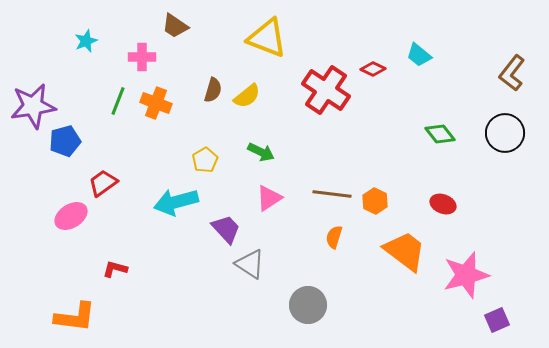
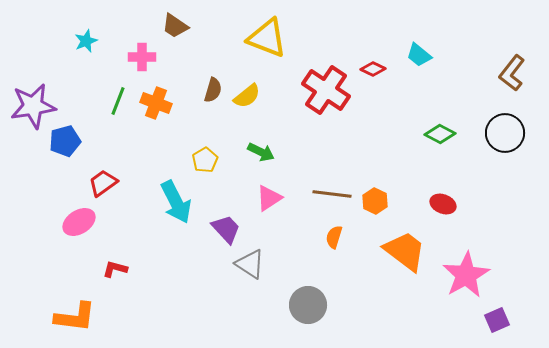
green diamond: rotated 24 degrees counterclockwise
cyan arrow: rotated 102 degrees counterclockwise
pink ellipse: moved 8 px right, 6 px down
pink star: rotated 15 degrees counterclockwise
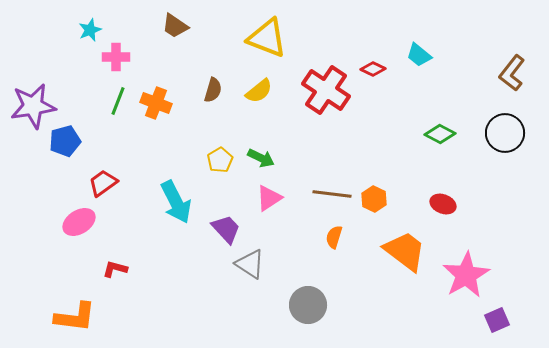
cyan star: moved 4 px right, 11 px up
pink cross: moved 26 px left
yellow semicircle: moved 12 px right, 5 px up
green arrow: moved 6 px down
yellow pentagon: moved 15 px right
orange hexagon: moved 1 px left, 2 px up
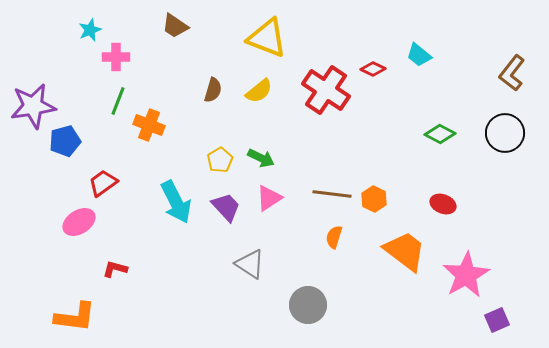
orange cross: moved 7 px left, 22 px down
purple trapezoid: moved 22 px up
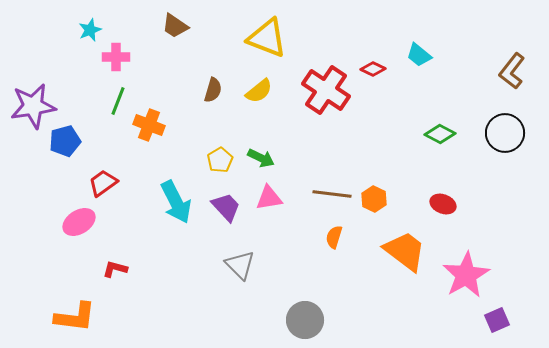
brown L-shape: moved 2 px up
pink triangle: rotated 24 degrees clockwise
gray triangle: moved 10 px left, 1 px down; rotated 12 degrees clockwise
gray circle: moved 3 px left, 15 px down
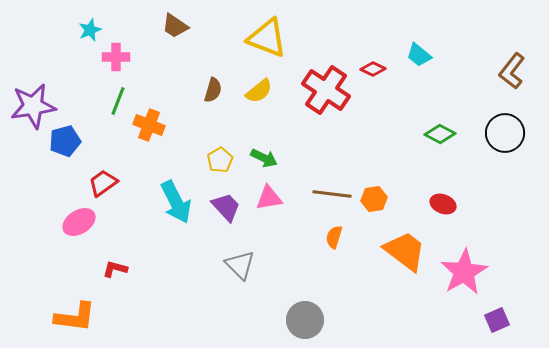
green arrow: moved 3 px right
orange hexagon: rotated 25 degrees clockwise
pink star: moved 2 px left, 3 px up
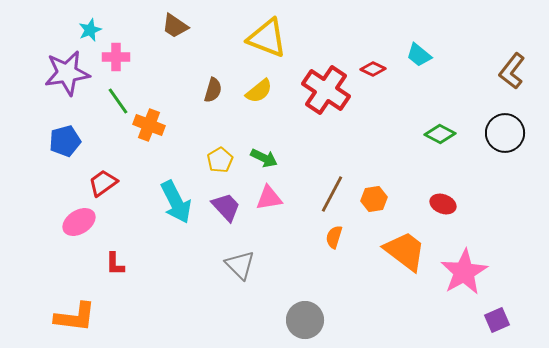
green line: rotated 56 degrees counterclockwise
purple star: moved 34 px right, 33 px up
brown line: rotated 69 degrees counterclockwise
red L-shape: moved 5 px up; rotated 105 degrees counterclockwise
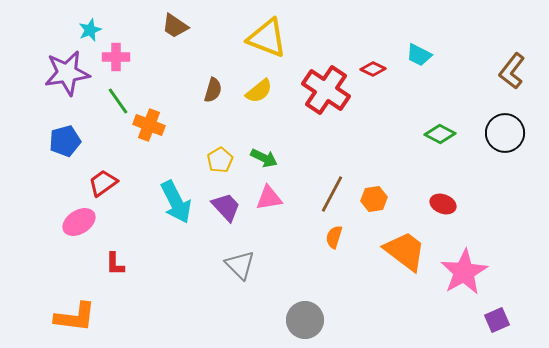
cyan trapezoid: rotated 12 degrees counterclockwise
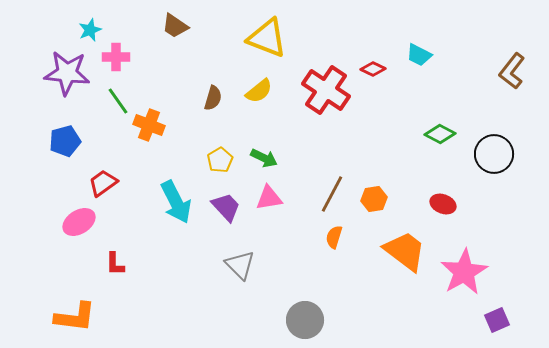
purple star: rotated 15 degrees clockwise
brown semicircle: moved 8 px down
black circle: moved 11 px left, 21 px down
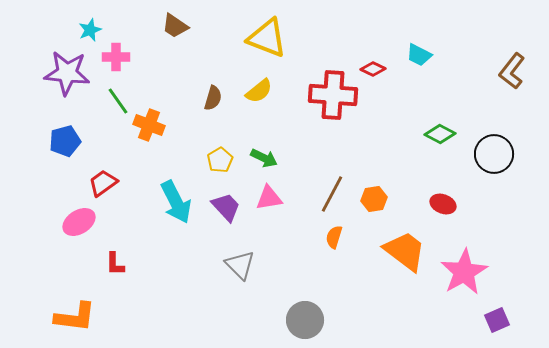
red cross: moved 7 px right, 5 px down; rotated 30 degrees counterclockwise
